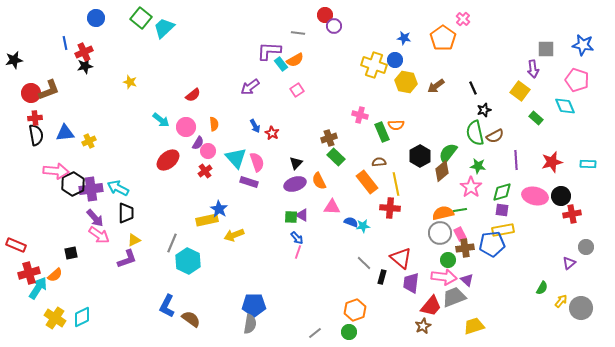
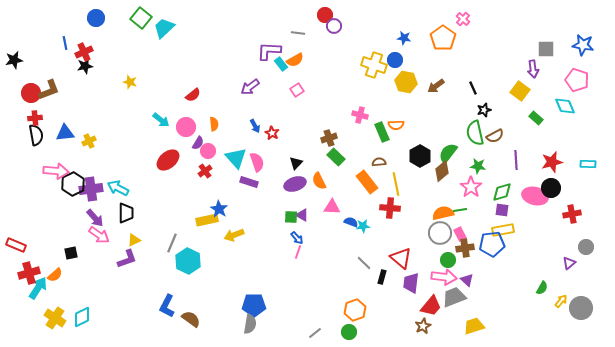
black circle at (561, 196): moved 10 px left, 8 px up
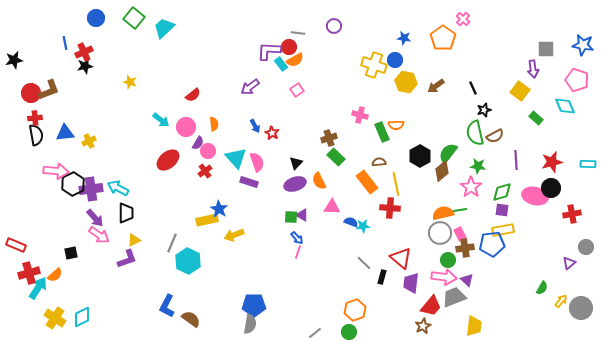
red circle at (325, 15): moved 36 px left, 32 px down
green square at (141, 18): moved 7 px left
yellow trapezoid at (474, 326): rotated 115 degrees clockwise
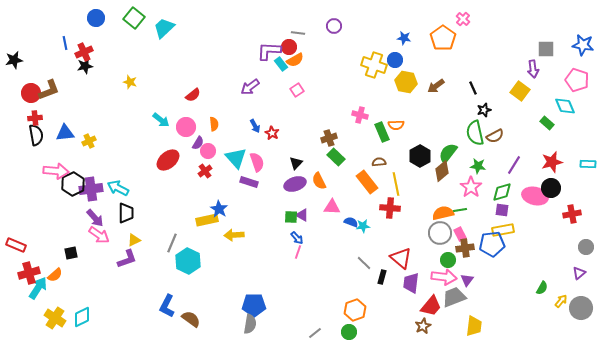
green rectangle at (536, 118): moved 11 px right, 5 px down
purple line at (516, 160): moved 2 px left, 5 px down; rotated 36 degrees clockwise
yellow arrow at (234, 235): rotated 18 degrees clockwise
purple triangle at (569, 263): moved 10 px right, 10 px down
purple triangle at (467, 280): rotated 24 degrees clockwise
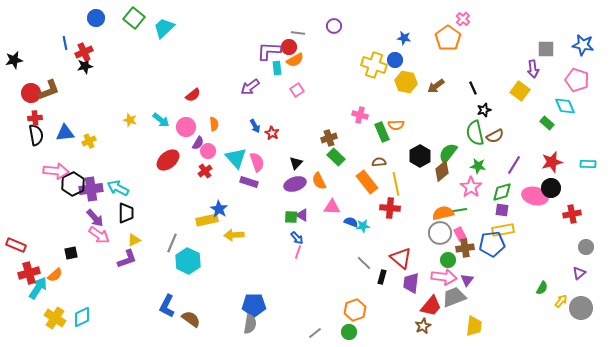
orange pentagon at (443, 38): moved 5 px right
cyan rectangle at (281, 64): moved 4 px left, 4 px down; rotated 32 degrees clockwise
yellow star at (130, 82): moved 38 px down
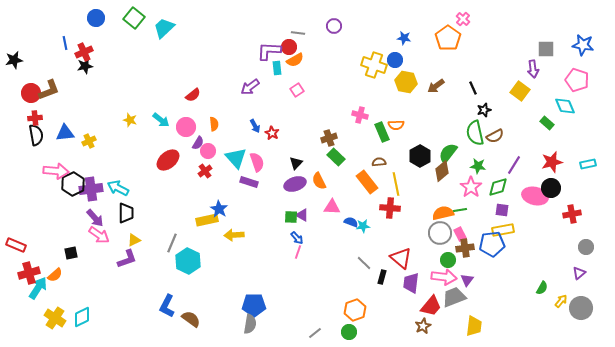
cyan rectangle at (588, 164): rotated 14 degrees counterclockwise
green diamond at (502, 192): moved 4 px left, 5 px up
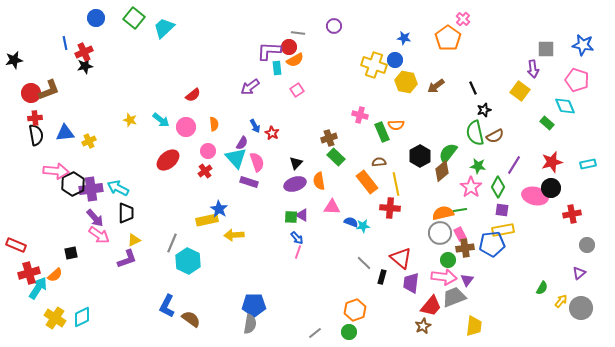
purple semicircle at (198, 143): moved 44 px right
orange semicircle at (319, 181): rotated 18 degrees clockwise
green diamond at (498, 187): rotated 45 degrees counterclockwise
gray circle at (586, 247): moved 1 px right, 2 px up
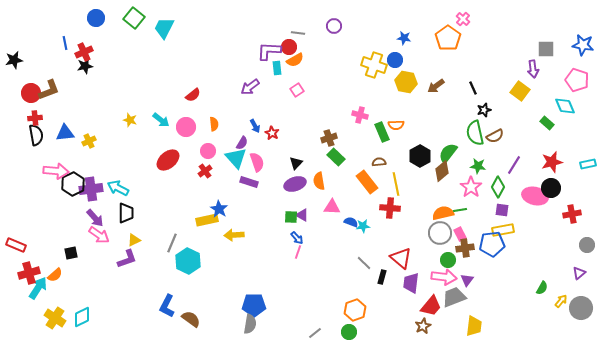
cyan trapezoid at (164, 28): rotated 20 degrees counterclockwise
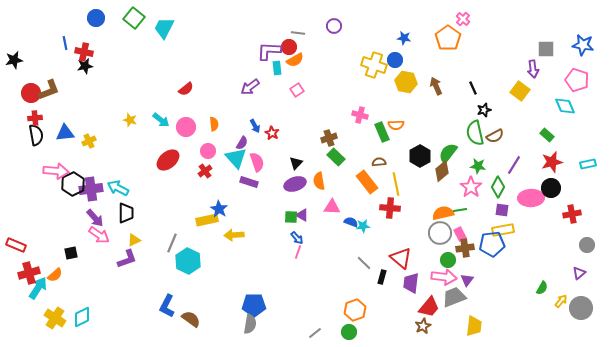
red cross at (84, 52): rotated 36 degrees clockwise
brown arrow at (436, 86): rotated 102 degrees clockwise
red semicircle at (193, 95): moved 7 px left, 6 px up
green rectangle at (547, 123): moved 12 px down
pink ellipse at (535, 196): moved 4 px left, 2 px down; rotated 15 degrees counterclockwise
red trapezoid at (431, 306): moved 2 px left, 1 px down
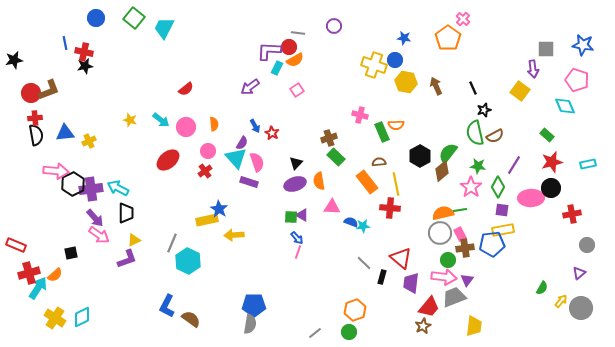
cyan rectangle at (277, 68): rotated 32 degrees clockwise
